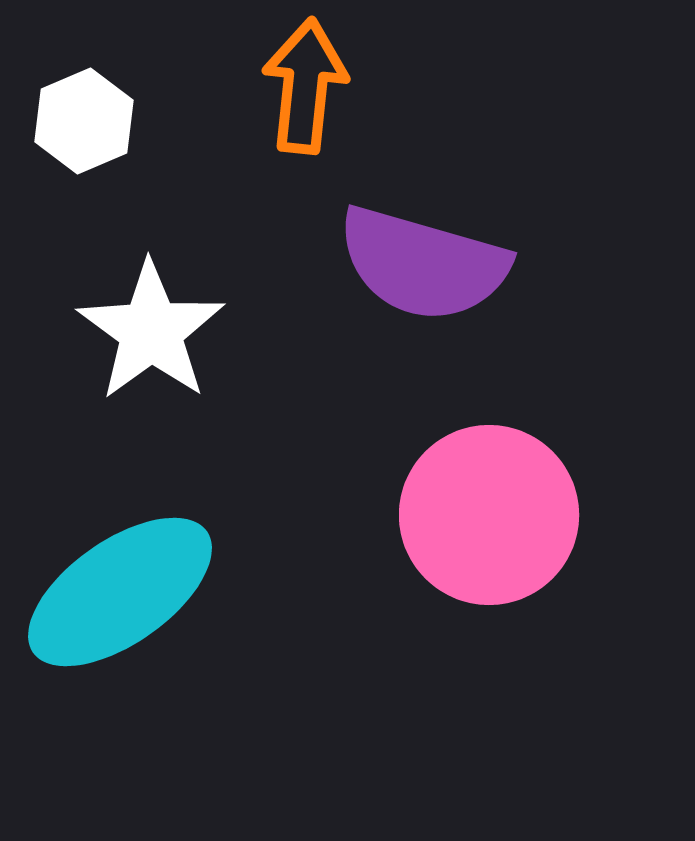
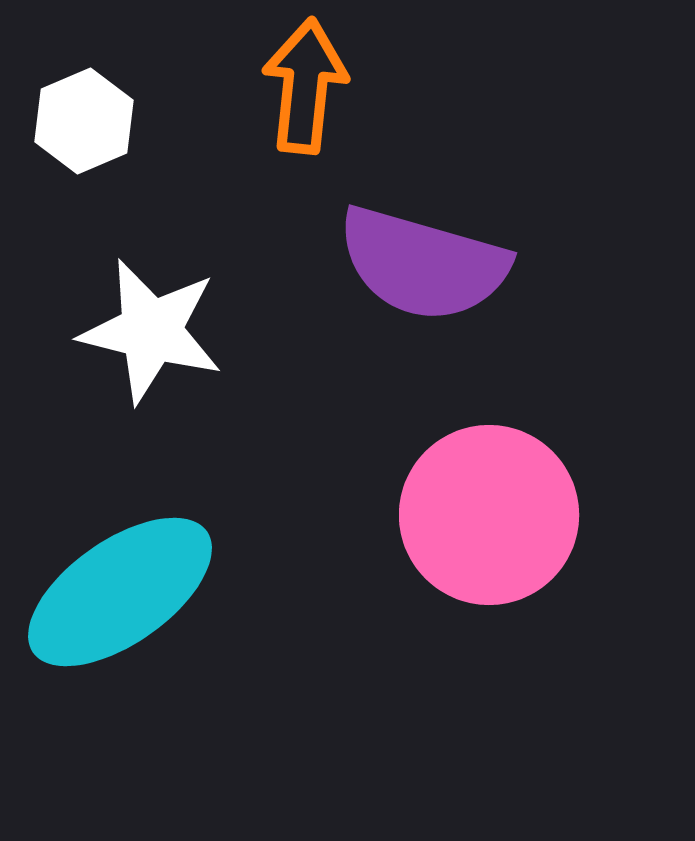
white star: rotated 22 degrees counterclockwise
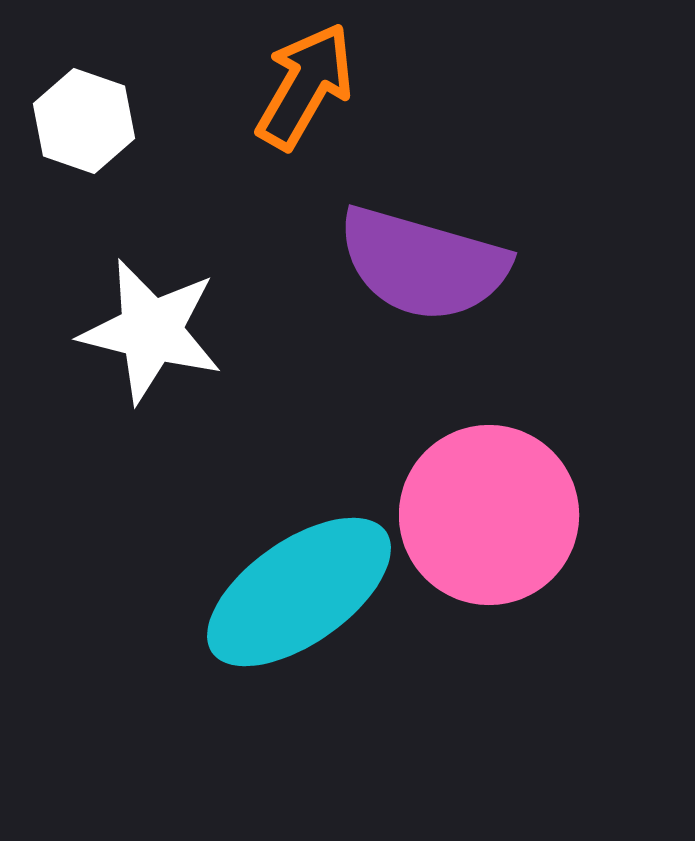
orange arrow: rotated 24 degrees clockwise
white hexagon: rotated 18 degrees counterclockwise
cyan ellipse: moved 179 px right
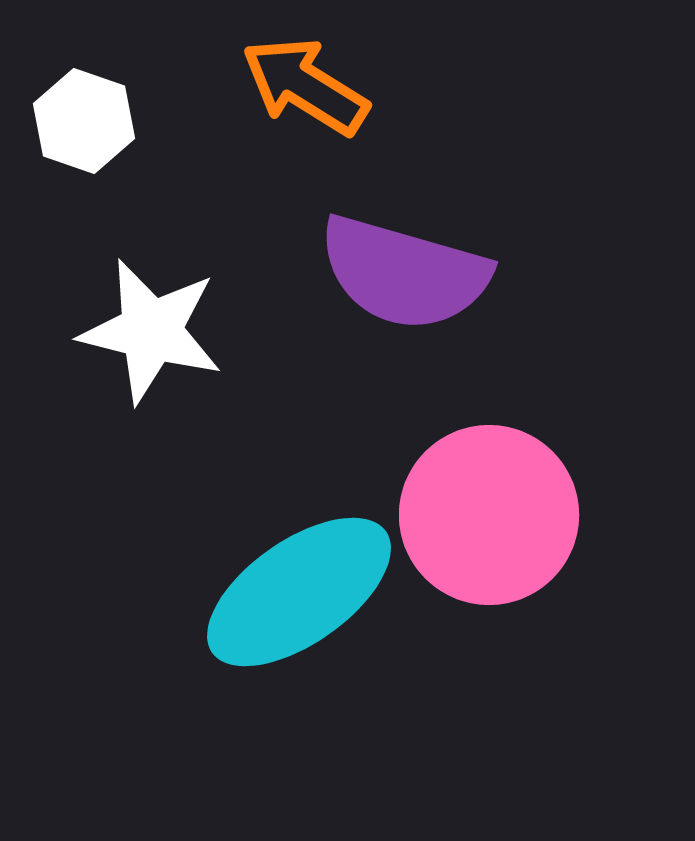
orange arrow: rotated 88 degrees counterclockwise
purple semicircle: moved 19 px left, 9 px down
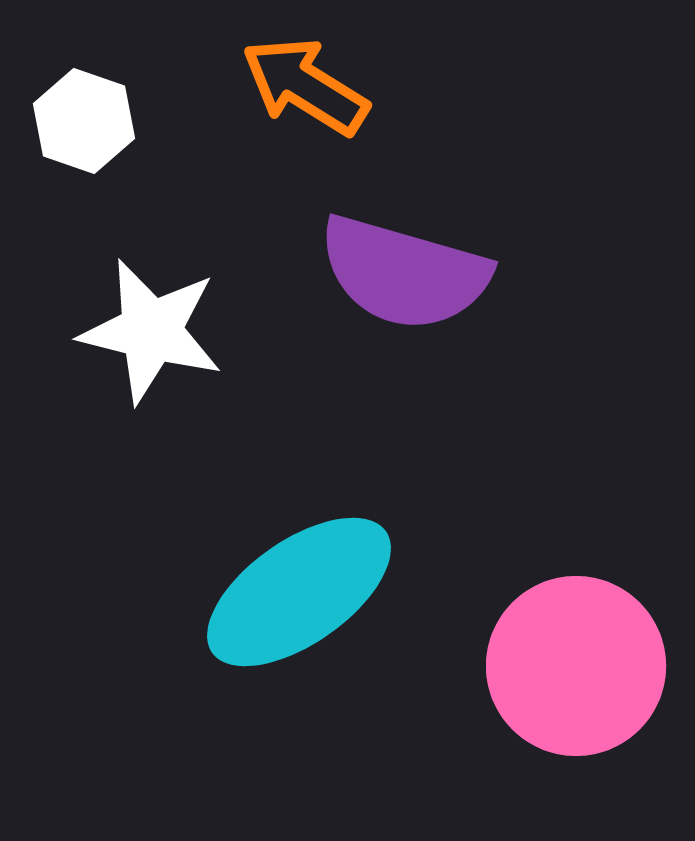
pink circle: moved 87 px right, 151 px down
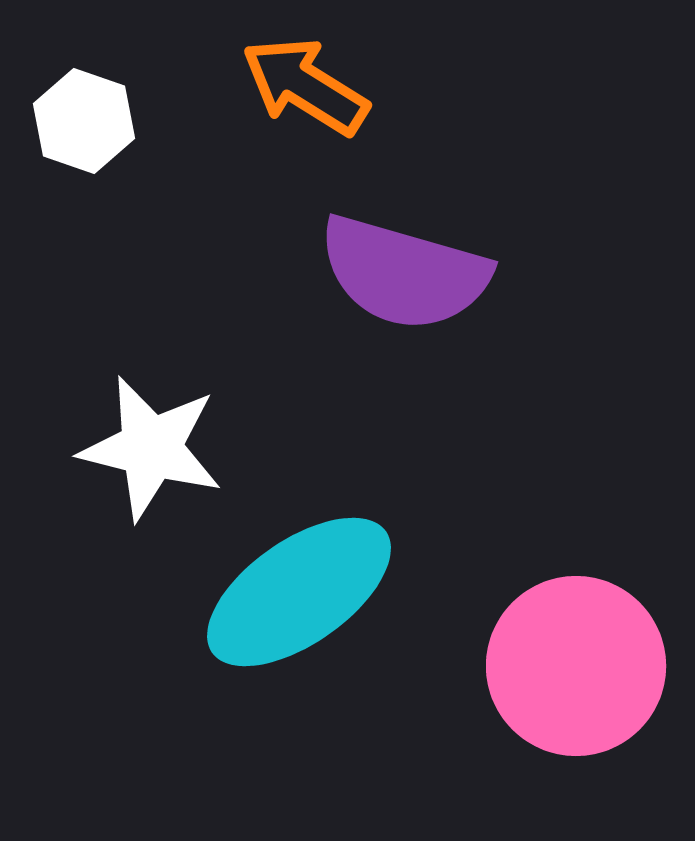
white star: moved 117 px down
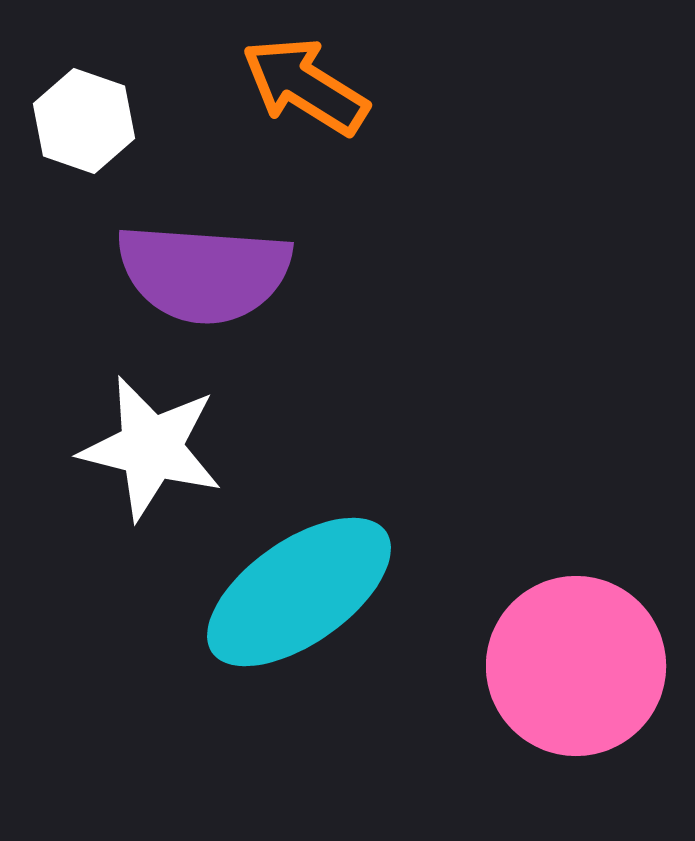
purple semicircle: moved 200 px left; rotated 12 degrees counterclockwise
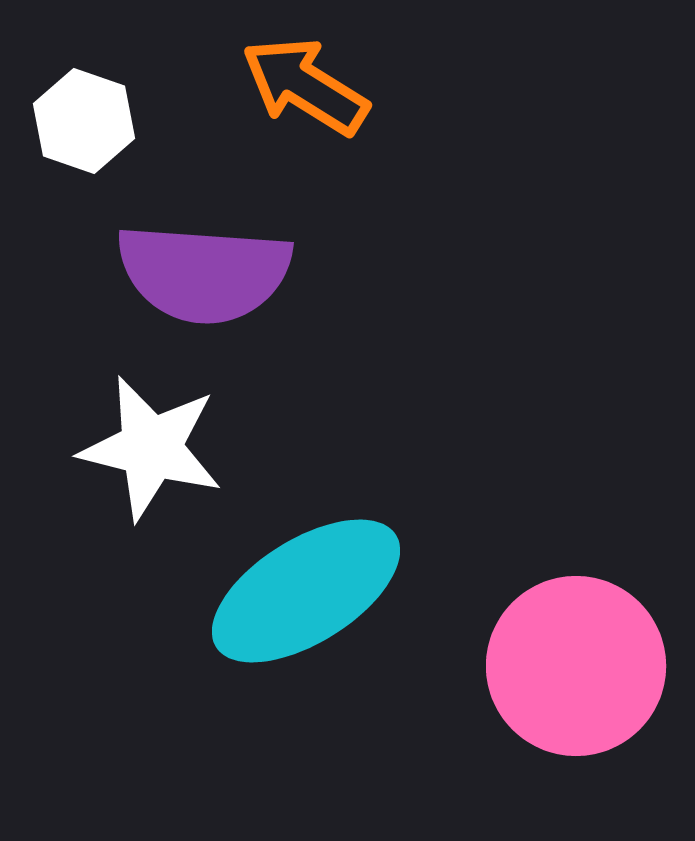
cyan ellipse: moved 7 px right, 1 px up; rotated 3 degrees clockwise
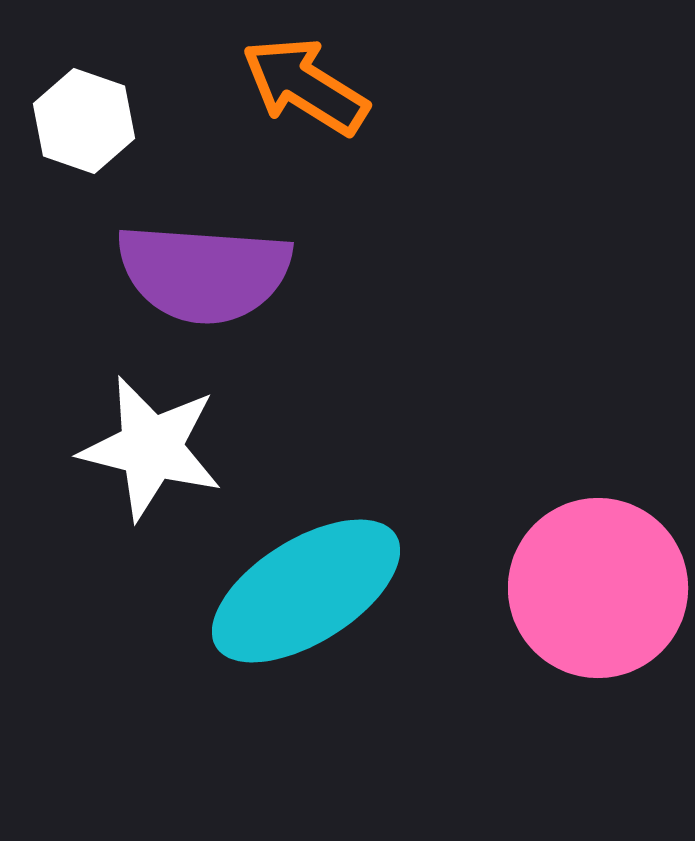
pink circle: moved 22 px right, 78 px up
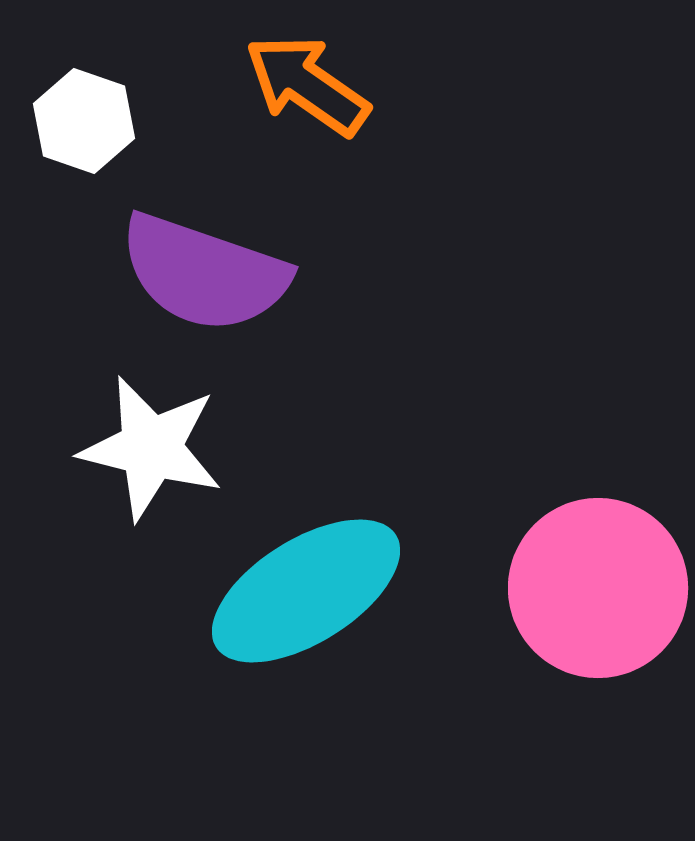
orange arrow: moved 2 px right, 1 px up; rotated 3 degrees clockwise
purple semicircle: rotated 15 degrees clockwise
